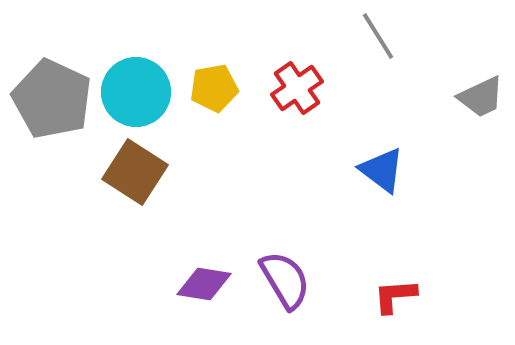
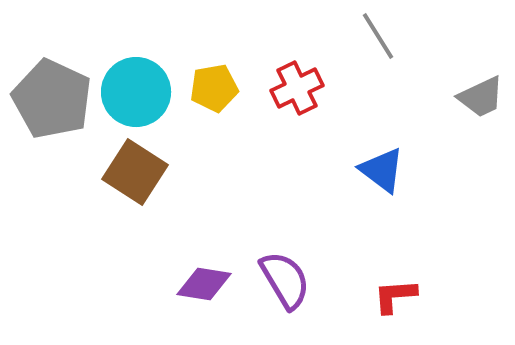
red cross: rotated 9 degrees clockwise
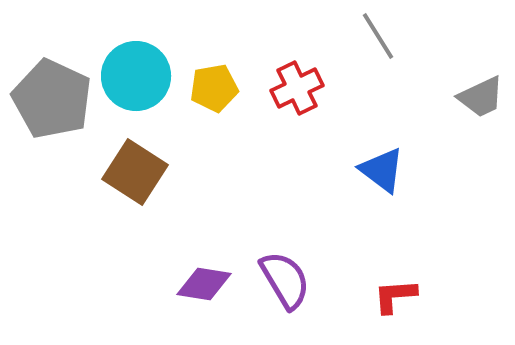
cyan circle: moved 16 px up
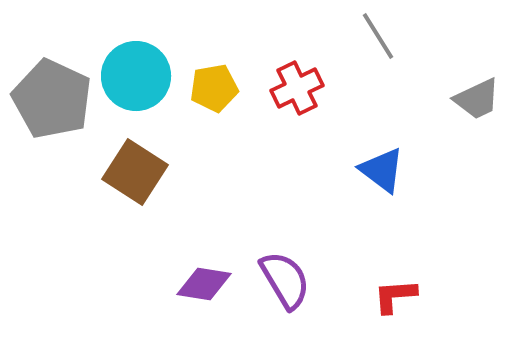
gray trapezoid: moved 4 px left, 2 px down
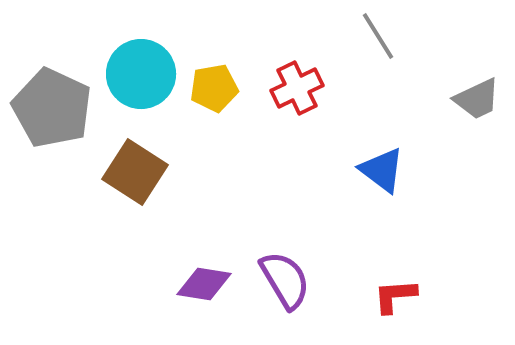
cyan circle: moved 5 px right, 2 px up
gray pentagon: moved 9 px down
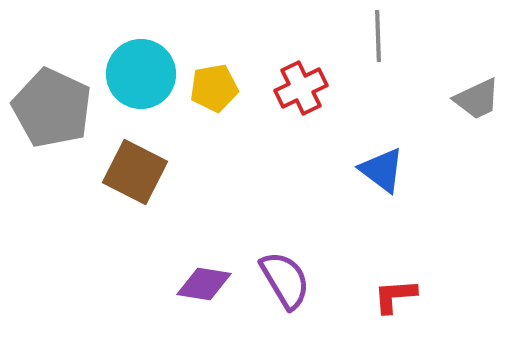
gray line: rotated 30 degrees clockwise
red cross: moved 4 px right
brown square: rotated 6 degrees counterclockwise
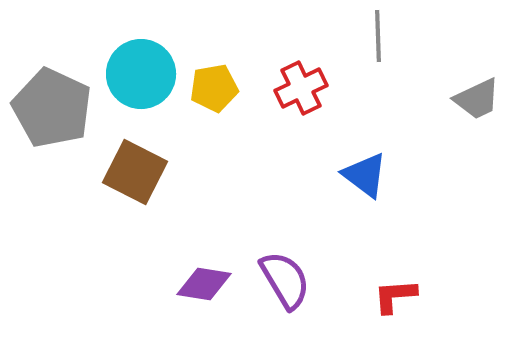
blue triangle: moved 17 px left, 5 px down
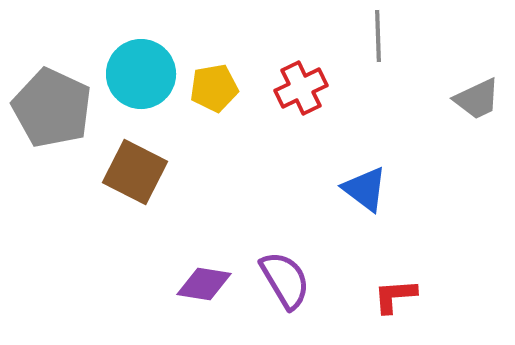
blue triangle: moved 14 px down
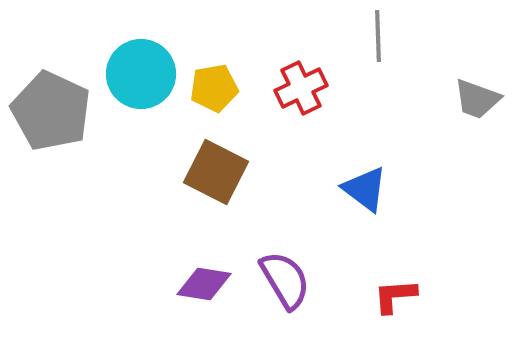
gray trapezoid: rotated 45 degrees clockwise
gray pentagon: moved 1 px left, 3 px down
brown square: moved 81 px right
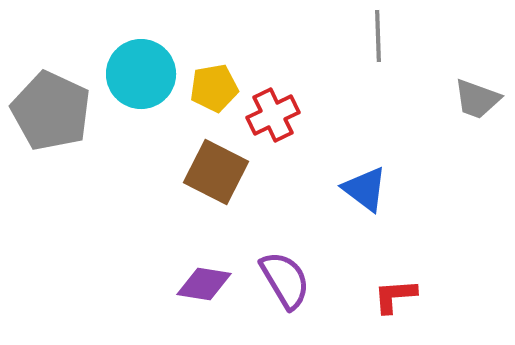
red cross: moved 28 px left, 27 px down
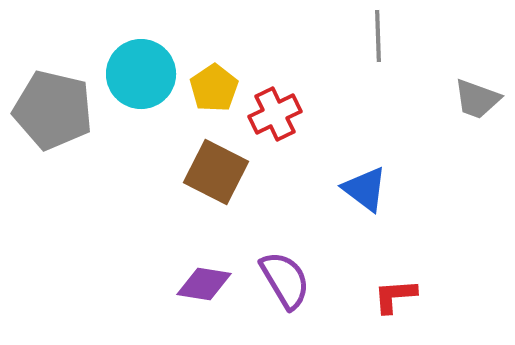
yellow pentagon: rotated 24 degrees counterclockwise
gray pentagon: moved 2 px right, 1 px up; rotated 12 degrees counterclockwise
red cross: moved 2 px right, 1 px up
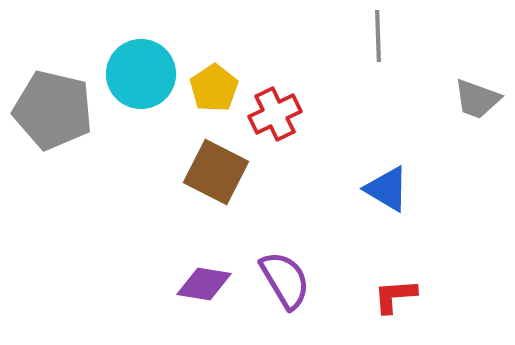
blue triangle: moved 22 px right; rotated 6 degrees counterclockwise
